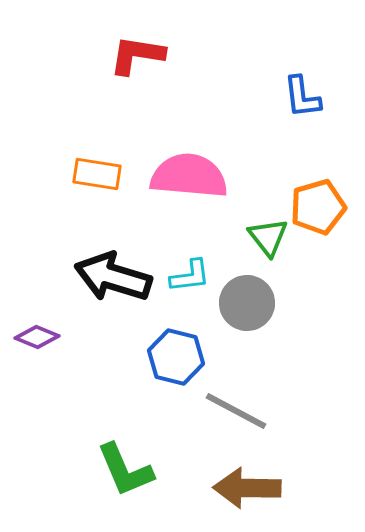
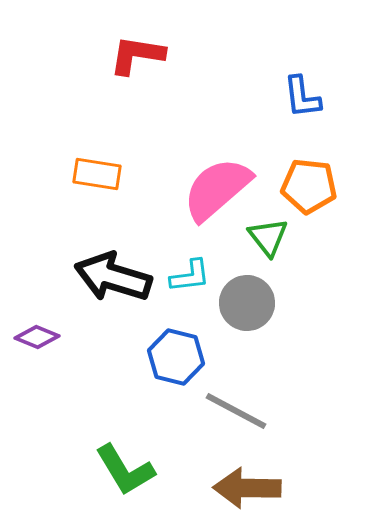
pink semicircle: moved 28 px right, 13 px down; rotated 46 degrees counterclockwise
orange pentagon: moved 9 px left, 21 px up; rotated 22 degrees clockwise
green L-shape: rotated 8 degrees counterclockwise
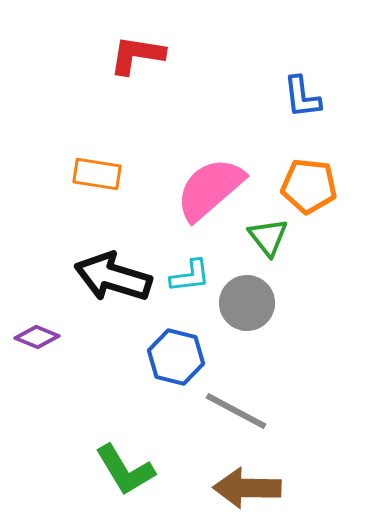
pink semicircle: moved 7 px left
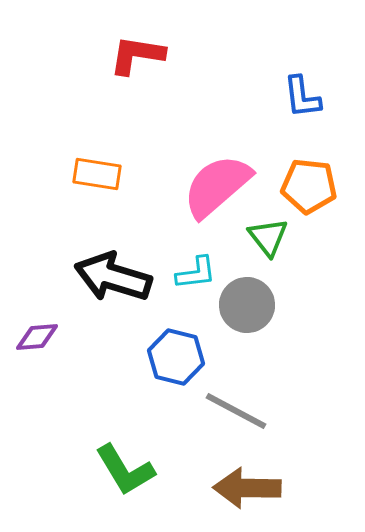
pink semicircle: moved 7 px right, 3 px up
cyan L-shape: moved 6 px right, 3 px up
gray circle: moved 2 px down
purple diamond: rotated 27 degrees counterclockwise
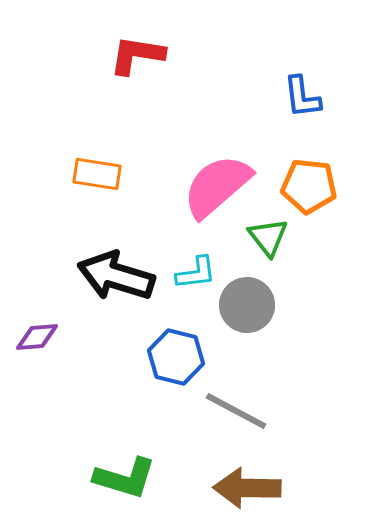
black arrow: moved 3 px right, 1 px up
green L-shape: moved 8 px down; rotated 42 degrees counterclockwise
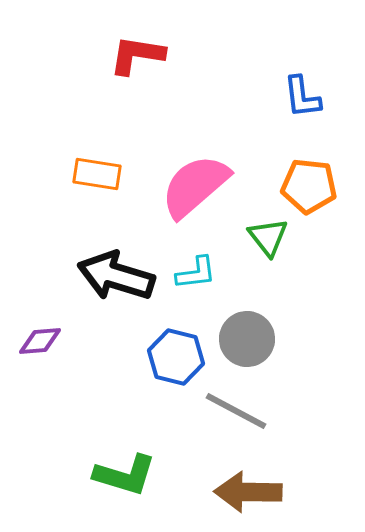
pink semicircle: moved 22 px left
gray circle: moved 34 px down
purple diamond: moved 3 px right, 4 px down
green L-shape: moved 3 px up
brown arrow: moved 1 px right, 4 px down
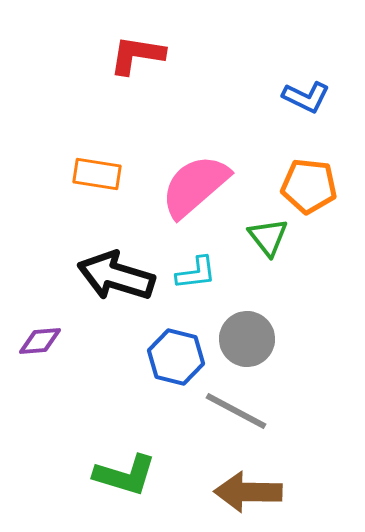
blue L-shape: moved 4 px right; rotated 57 degrees counterclockwise
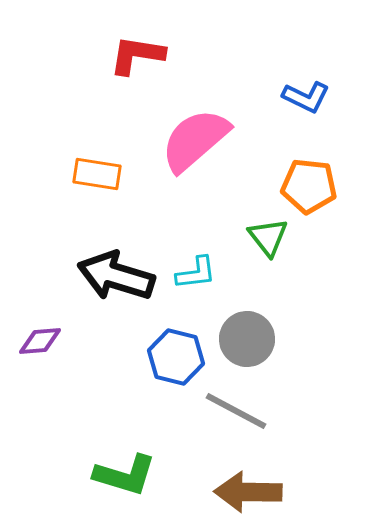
pink semicircle: moved 46 px up
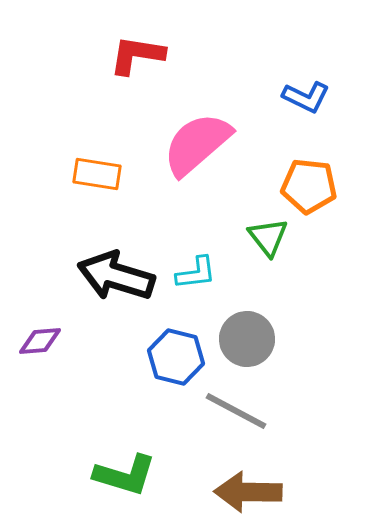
pink semicircle: moved 2 px right, 4 px down
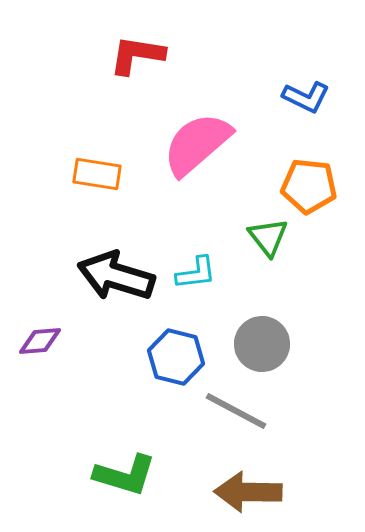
gray circle: moved 15 px right, 5 px down
